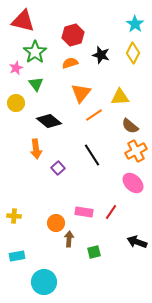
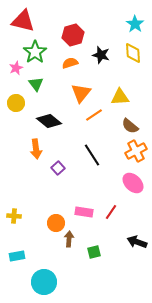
yellow diamond: rotated 30 degrees counterclockwise
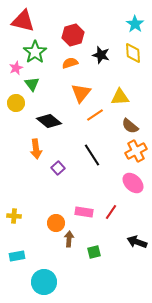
green triangle: moved 4 px left
orange line: moved 1 px right
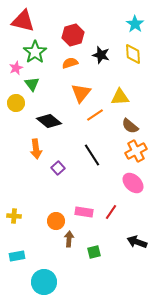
yellow diamond: moved 1 px down
orange circle: moved 2 px up
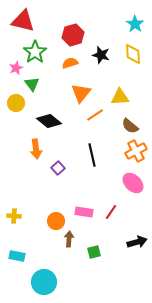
black line: rotated 20 degrees clockwise
black arrow: rotated 144 degrees clockwise
cyan rectangle: rotated 21 degrees clockwise
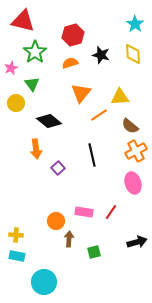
pink star: moved 5 px left
orange line: moved 4 px right
pink ellipse: rotated 30 degrees clockwise
yellow cross: moved 2 px right, 19 px down
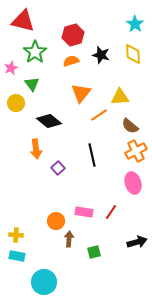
orange semicircle: moved 1 px right, 2 px up
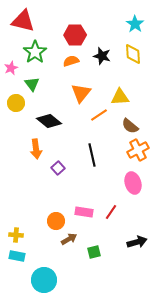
red hexagon: moved 2 px right; rotated 15 degrees clockwise
black star: moved 1 px right, 1 px down
orange cross: moved 2 px right, 1 px up
brown arrow: rotated 56 degrees clockwise
cyan circle: moved 2 px up
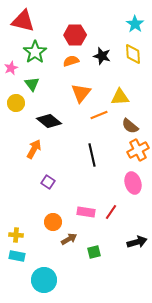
orange line: rotated 12 degrees clockwise
orange arrow: moved 2 px left; rotated 144 degrees counterclockwise
purple square: moved 10 px left, 14 px down; rotated 16 degrees counterclockwise
pink rectangle: moved 2 px right
orange circle: moved 3 px left, 1 px down
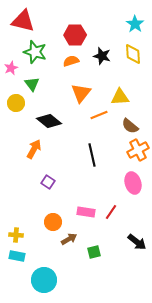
green star: rotated 20 degrees counterclockwise
black arrow: rotated 54 degrees clockwise
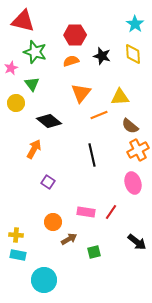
cyan rectangle: moved 1 px right, 1 px up
